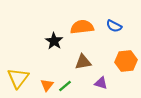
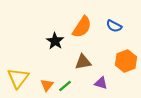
orange semicircle: rotated 130 degrees clockwise
black star: moved 1 px right
orange hexagon: rotated 15 degrees counterclockwise
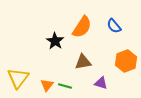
blue semicircle: rotated 21 degrees clockwise
green line: rotated 56 degrees clockwise
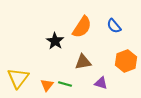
green line: moved 2 px up
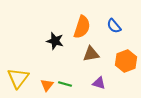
orange semicircle: rotated 15 degrees counterclockwise
black star: rotated 18 degrees counterclockwise
brown triangle: moved 8 px right, 8 px up
purple triangle: moved 2 px left
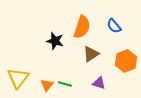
brown triangle: rotated 24 degrees counterclockwise
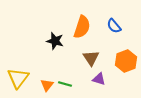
brown triangle: moved 4 px down; rotated 30 degrees counterclockwise
purple triangle: moved 4 px up
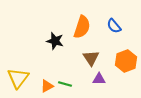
purple triangle: rotated 16 degrees counterclockwise
orange triangle: moved 1 px down; rotated 24 degrees clockwise
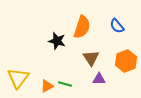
blue semicircle: moved 3 px right
black star: moved 2 px right
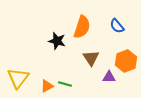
purple triangle: moved 10 px right, 2 px up
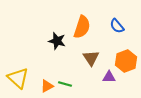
yellow triangle: rotated 25 degrees counterclockwise
